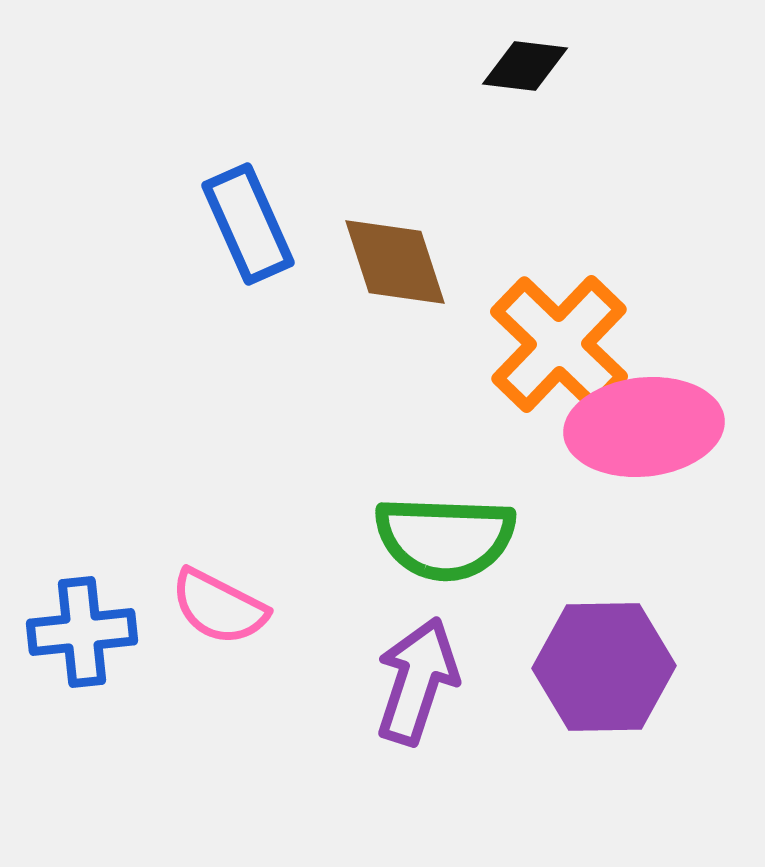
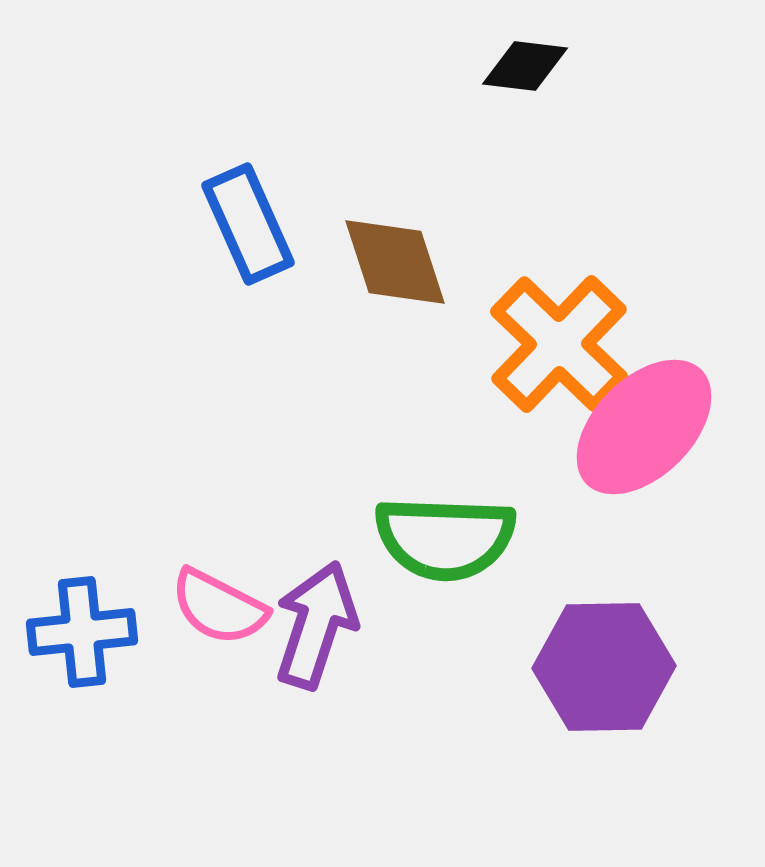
pink ellipse: rotated 39 degrees counterclockwise
purple arrow: moved 101 px left, 56 px up
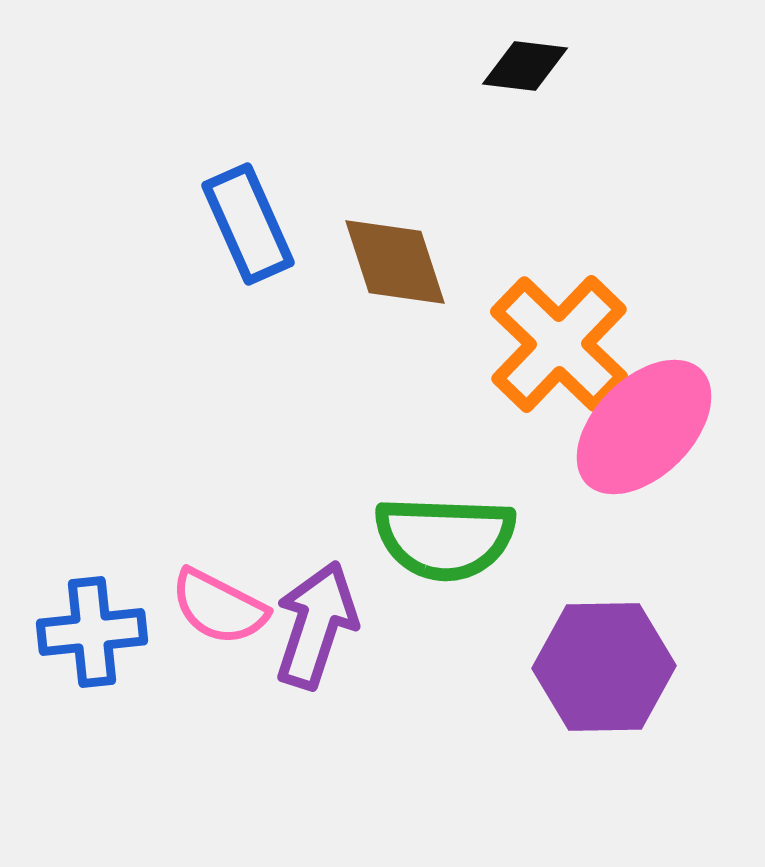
blue cross: moved 10 px right
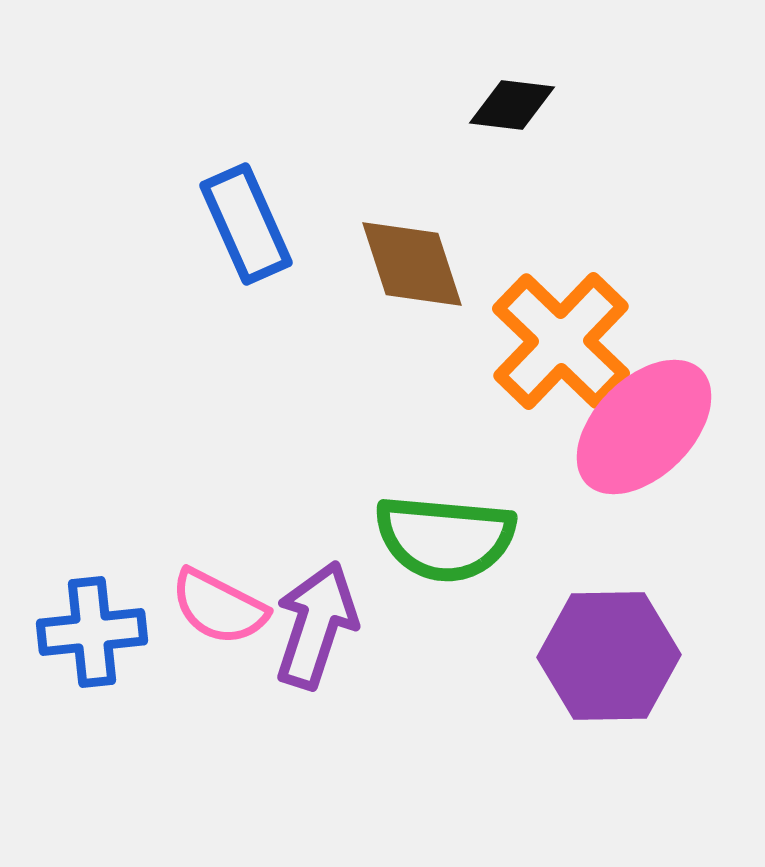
black diamond: moved 13 px left, 39 px down
blue rectangle: moved 2 px left
brown diamond: moved 17 px right, 2 px down
orange cross: moved 2 px right, 3 px up
green semicircle: rotated 3 degrees clockwise
purple hexagon: moved 5 px right, 11 px up
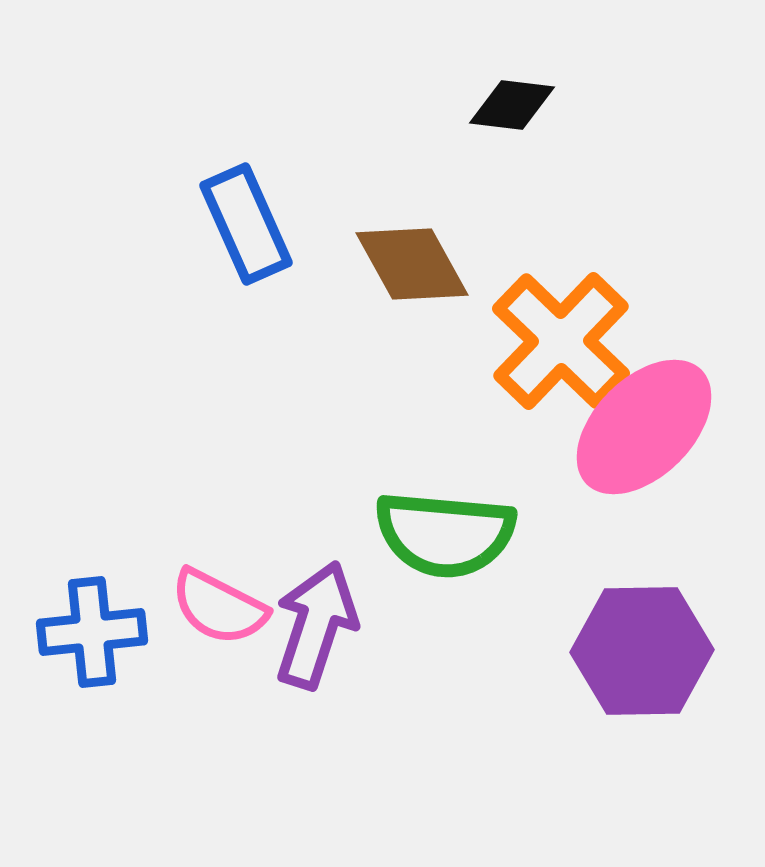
brown diamond: rotated 11 degrees counterclockwise
green semicircle: moved 4 px up
purple hexagon: moved 33 px right, 5 px up
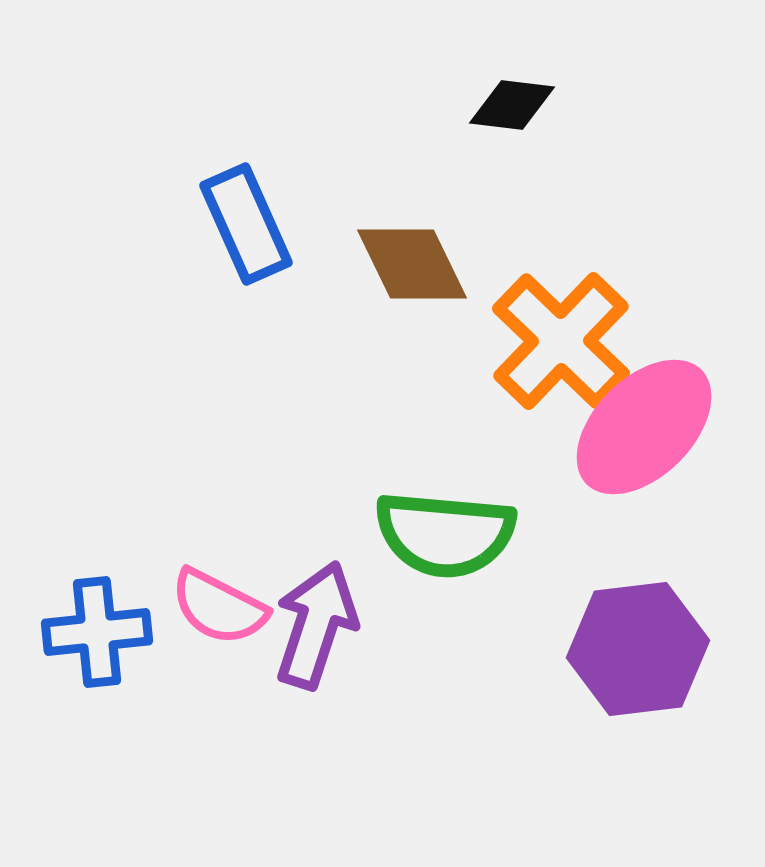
brown diamond: rotated 3 degrees clockwise
blue cross: moved 5 px right
purple hexagon: moved 4 px left, 2 px up; rotated 6 degrees counterclockwise
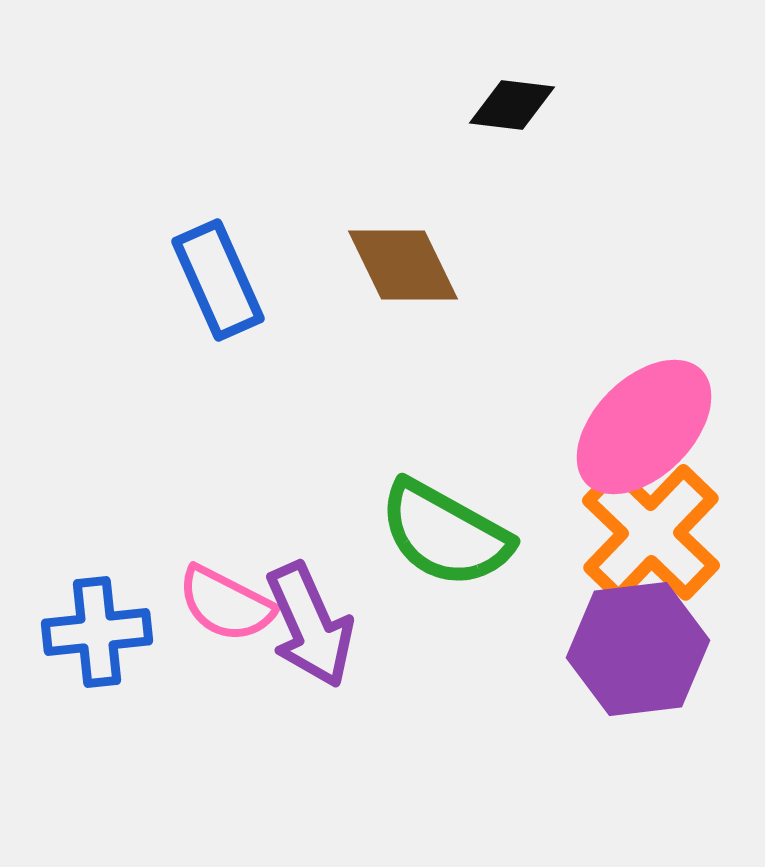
blue rectangle: moved 28 px left, 56 px down
brown diamond: moved 9 px left, 1 px down
orange cross: moved 90 px right, 192 px down
green semicircle: rotated 24 degrees clockwise
pink semicircle: moved 7 px right, 3 px up
purple arrow: moved 6 px left; rotated 138 degrees clockwise
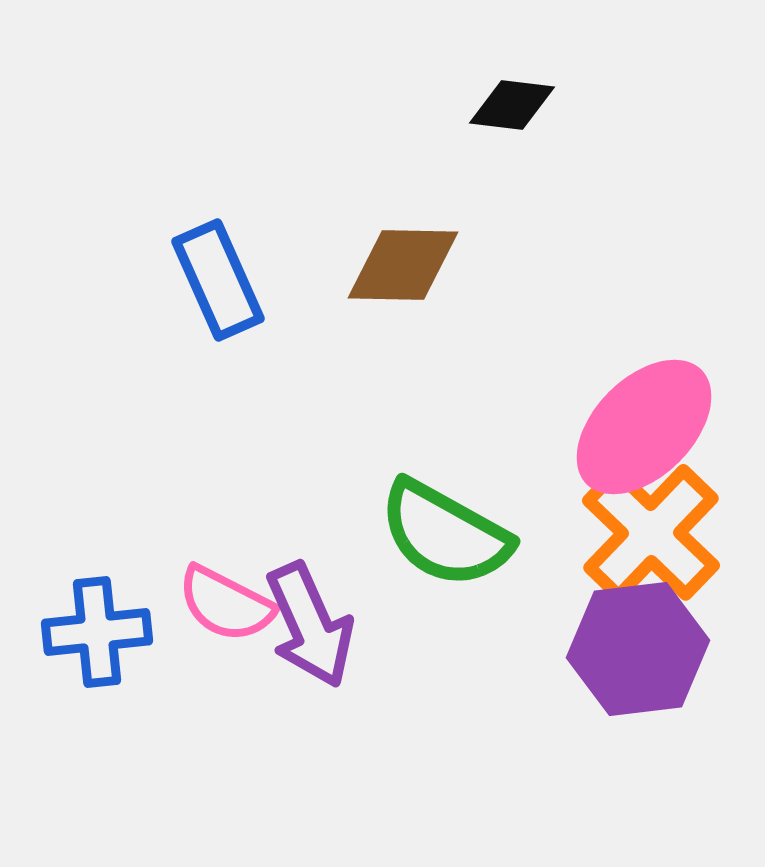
brown diamond: rotated 63 degrees counterclockwise
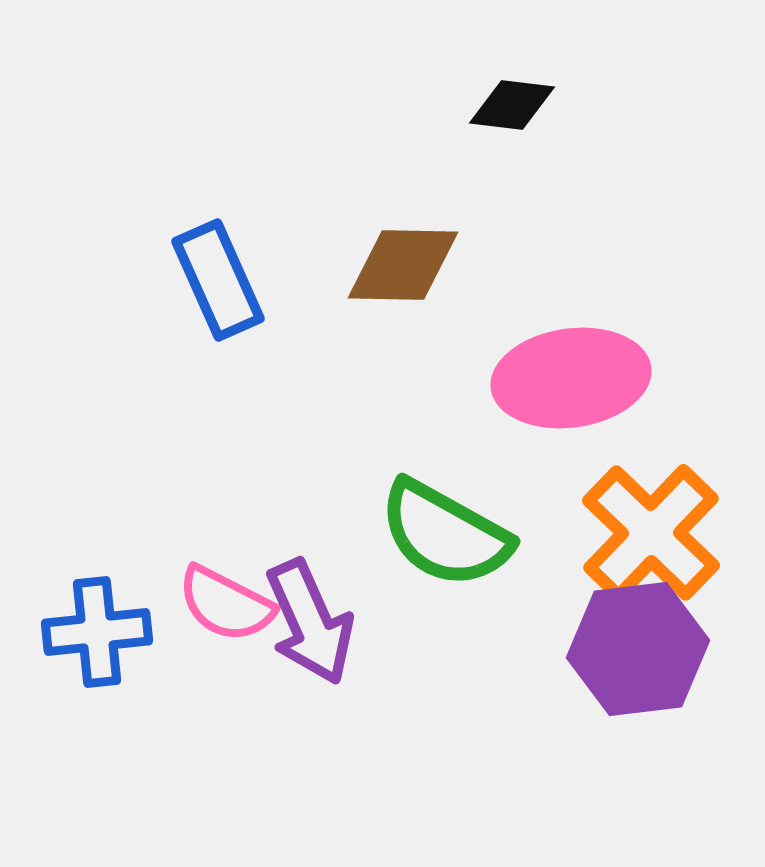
pink ellipse: moved 73 px left, 49 px up; rotated 37 degrees clockwise
purple arrow: moved 3 px up
